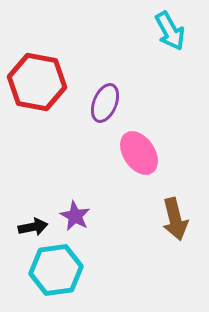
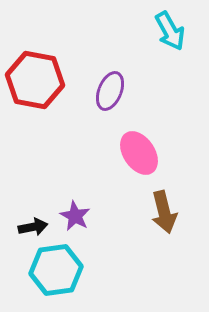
red hexagon: moved 2 px left, 2 px up
purple ellipse: moved 5 px right, 12 px up
brown arrow: moved 11 px left, 7 px up
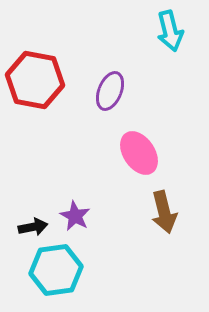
cyan arrow: rotated 15 degrees clockwise
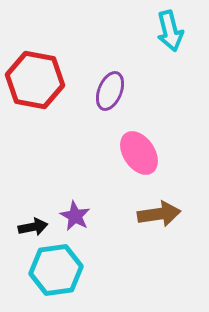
brown arrow: moved 5 px left, 2 px down; rotated 84 degrees counterclockwise
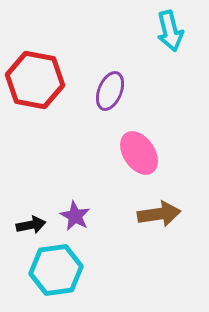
black arrow: moved 2 px left, 2 px up
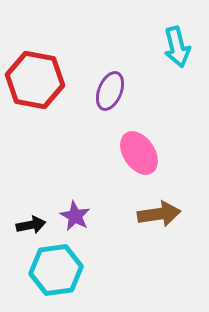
cyan arrow: moved 7 px right, 16 px down
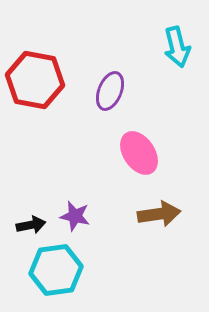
purple star: rotated 16 degrees counterclockwise
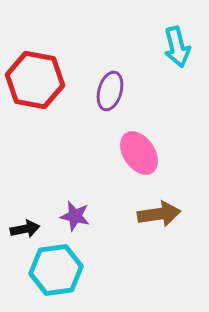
purple ellipse: rotated 6 degrees counterclockwise
black arrow: moved 6 px left, 4 px down
